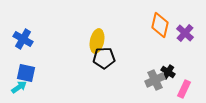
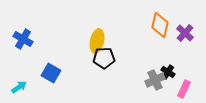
blue square: moved 25 px right; rotated 18 degrees clockwise
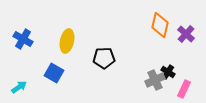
purple cross: moved 1 px right, 1 px down
yellow ellipse: moved 30 px left
blue square: moved 3 px right
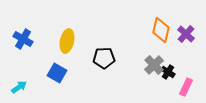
orange diamond: moved 1 px right, 5 px down
blue square: moved 3 px right
gray cross: moved 1 px left, 15 px up; rotated 18 degrees counterclockwise
pink rectangle: moved 2 px right, 2 px up
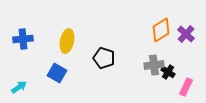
orange diamond: rotated 45 degrees clockwise
blue cross: rotated 36 degrees counterclockwise
black pentagon: rotated 20 degrees clockwise
gray cross: rotated 36 degrees clockwise
